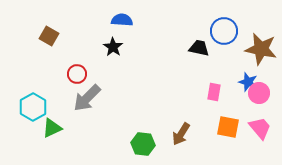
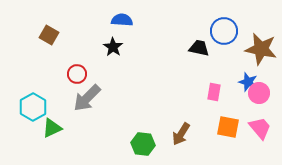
brown square: moved 1 px up
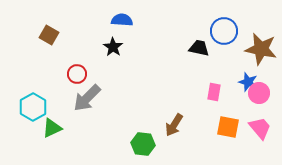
brown arrow: moved 7 px left, 9 px up
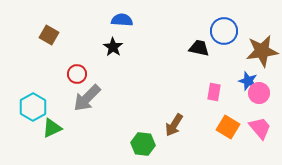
brown star: moved 1 px right, 2 px down; rotated 20 degrees counterclockwise
blue star: moved 1 px up
orange square: rotated 20 degrees clockwise
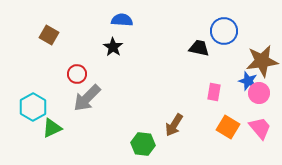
brown star: moved 10 px down
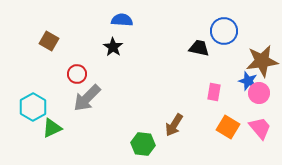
brown square: moved 6 px down
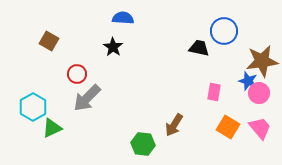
blue semicircle: moved 1 px right, 2 px up
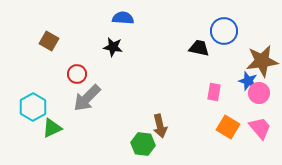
black star: rotated 24 degrees counterclockwise
brown arrow: moved 14 px left, 1 px down; rotated 45 degrees counterclockwise
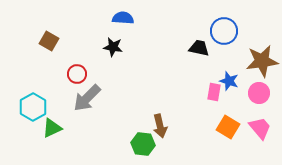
blue star: moved 19 px left
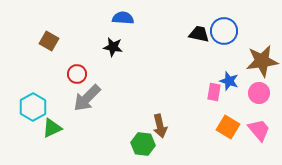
black trapezoid: moved 14 px up
pink trapezoid: moved 1 px left, 2 px down
